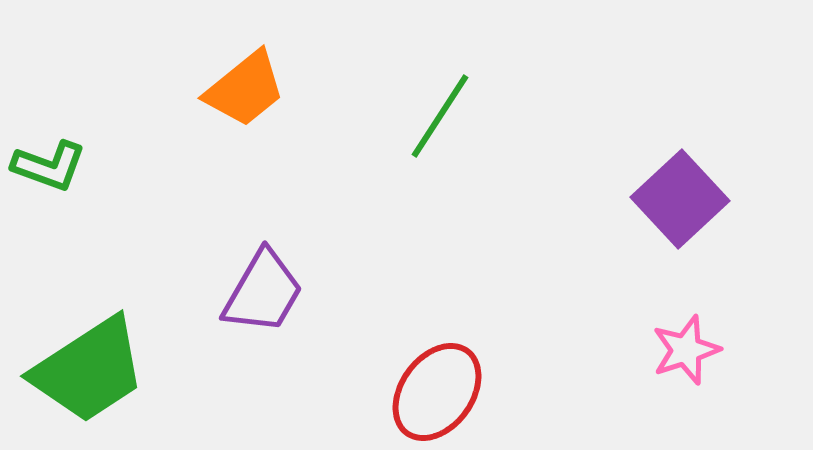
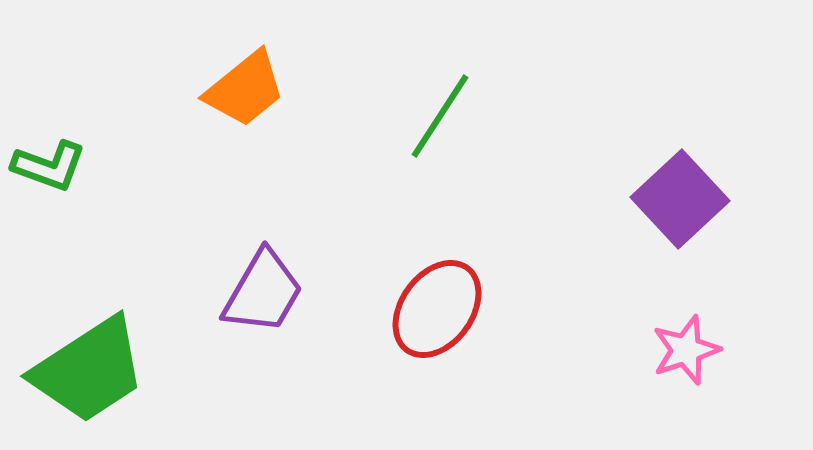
red ellipse: moved 83 px up
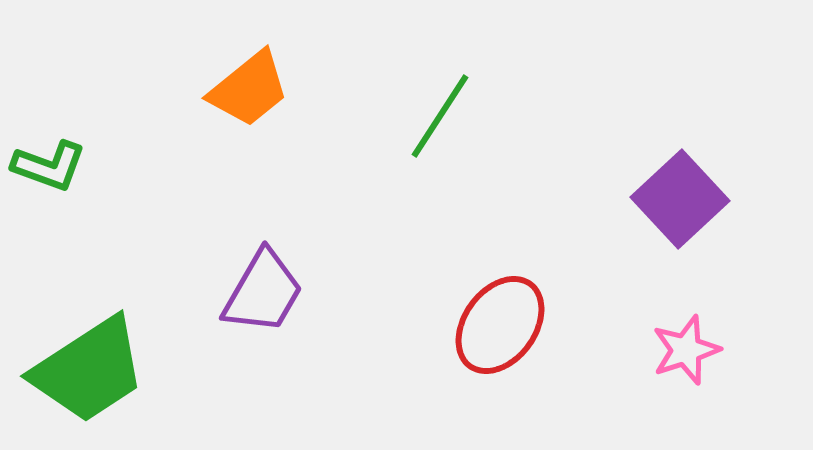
orange trapezoid: moved 4 px right
red ellipse: moved 63 px right, 16 px down
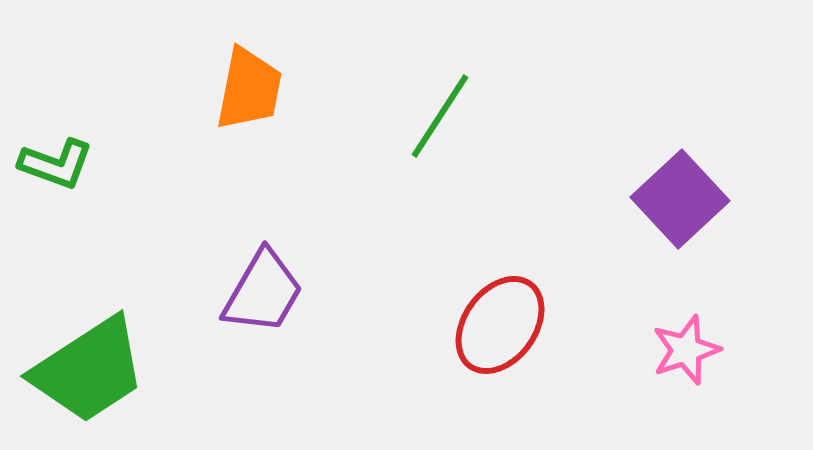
orange trapezoid: rotated 40 degrees counterclockwise
green L-shape: moved 7 px right, 2 px up
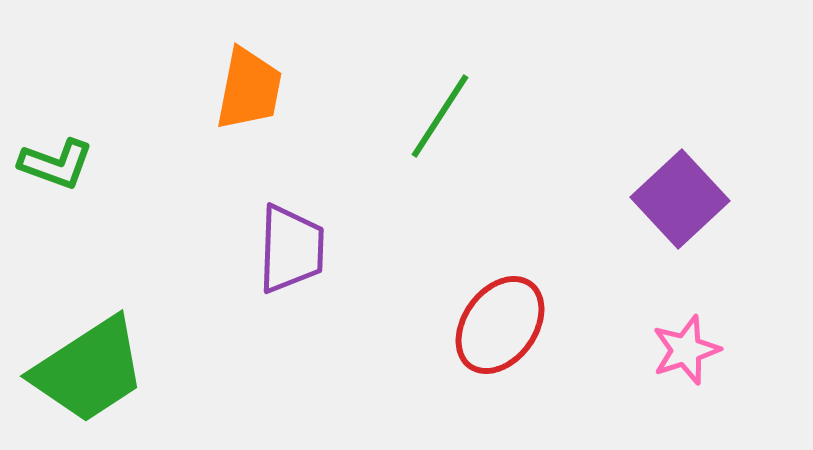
purple trapezoid: moved 28 px right, 43 px up; rotated 28 degrees counterclockwise
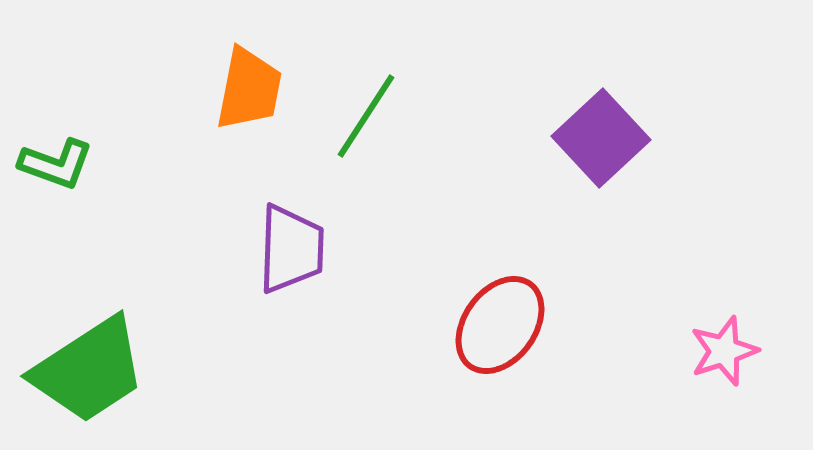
green line: moved 74 px left
purple square: moved 79 px left, 61 px up
pink star: moved 38 px right, 1 px down
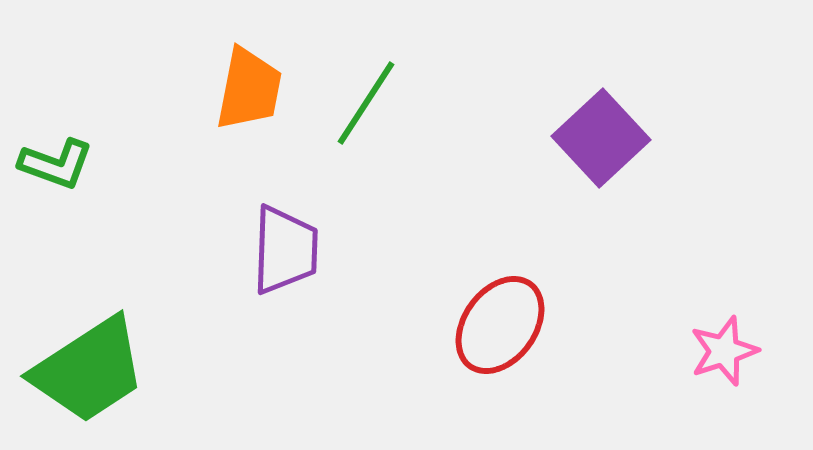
green line: moved 13 px up
purple trapezoid: moved 6 px left, 1 px down
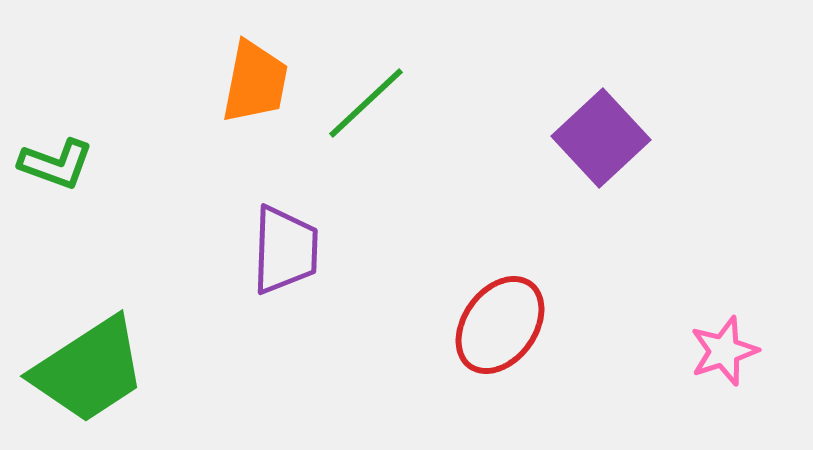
orange trapezoid: moved 6 px right, 7 px up
green line: rotated 14 degrees clockwise
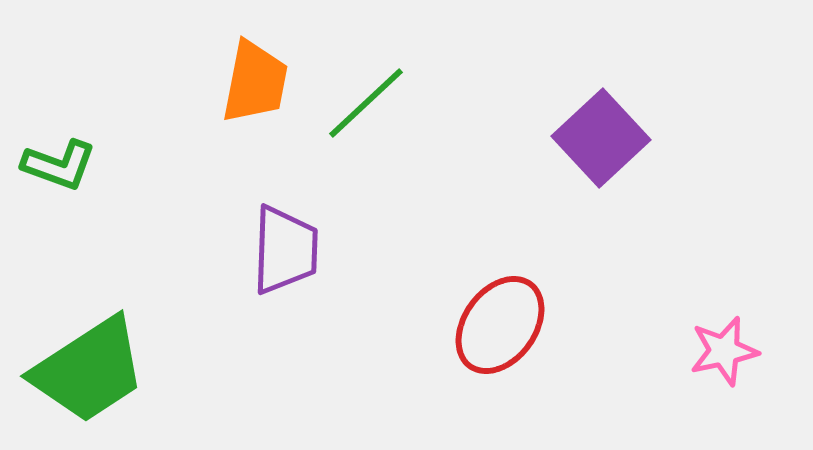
green L-shape: moved 3 px right, 1 px down
pink star: rotated 6 degrees clockwise
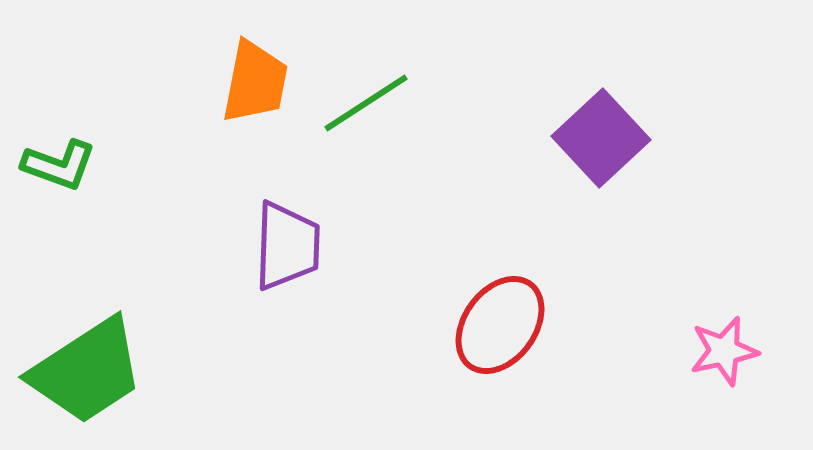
green line: rotated 10 degrees clockwise
purple trapezoid: moved 2 px right, 4 px up
green trapezoid: moved 2 px left, 1 px down
